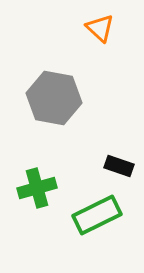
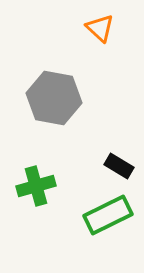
black rectangle: rotated 12 degrees clockwise
green cross: moved 1 px left, 2 px up
green rectangle: moved 11 px right
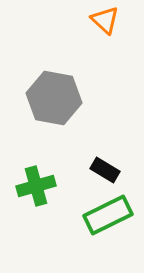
orange triangle: moved 5 px right, 8 px up
black rectangle: moved 14 px left, 4 px down
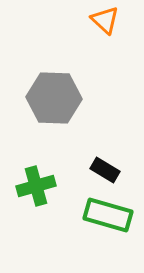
gray hexagon: rotated 8 degrees counterclockwise
green rectangle: rotated 42 degrees clockwise
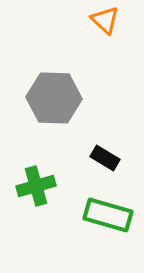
black rectangle: moved 12 px up
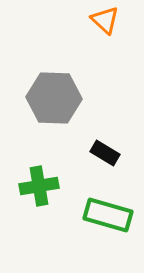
black rectangle: moved 5 px up
green cross: moved 3 px right; rotated 6 degrees clockwise
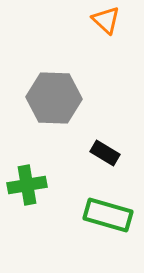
orange triangle: moved 1 px right
green cross: moved 12 px left, 1 px up
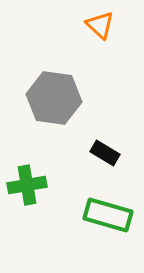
orange triangle: moved 6 px left, 5 px down
gray hexagon: rotated 6 degrees clockwise
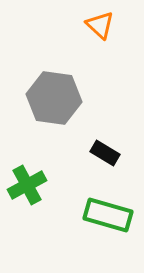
green cross: rotated 18 degrees counterclockwise
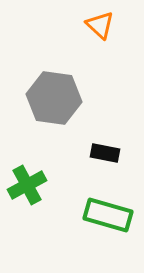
black rectangle: rotated 20 degrees counterclockwise
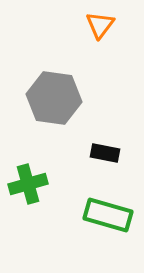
orange triangle: rotated 24 degrees clockwise
green cross: moved 1 px right, 1 px up; rotated 12 degrees clockwise
